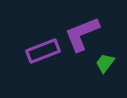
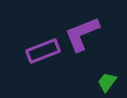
green trapezoid: moved 2 px right, 19 px down
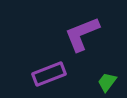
purple rectangle: moved 6 px right, 23 px down
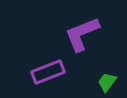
purple rectangle: moved 1 px left, 2 px up
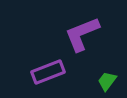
green trapezoid: moved 1 px up
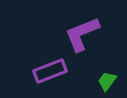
purple rectangle: moved 2 px right, 1 px up
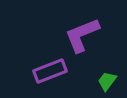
purple L-shape: moved 1 px down
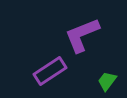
purple rectangle: rotated 12 degrees counterclockwise
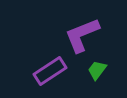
green trapezoid: moved 10 px left, 11 px up
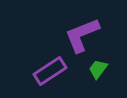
green trapezoid: moved 1 px right, 1 px up
